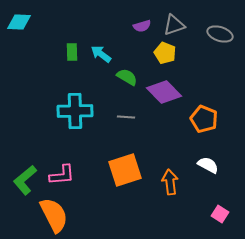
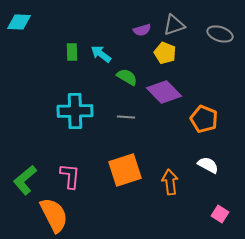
purple semicircle: moved 4 px down
pink L-shape: moved 8 px right, 1 px down; rotated 80 degrees counterclockwise
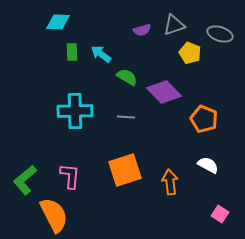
cyan diamond: moved 39 px right
yellow pentagon: moved 25 px right
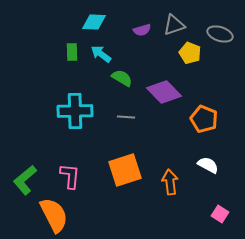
cyan diamond: moved 36 px right
green semicircle: moved 5 px left, 1 px down
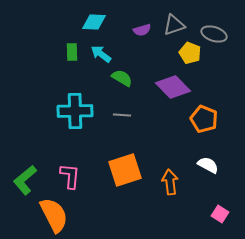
gray ellipse: moved 6 px left
purple diamond: moved 9 px right, 5 px up
gray line: moved 4 px left, 2 px up
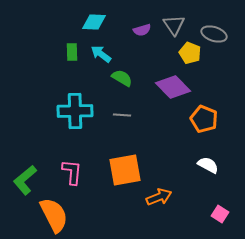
gray triangle: rotated 45 degrees counterclockwise
orange square: rotated 8 degrees clockwise
pink L-shape: moved 2 px right, 4 px up
orange arrow: moved 11 px left, 15 px down; rotated 75 degrees clockwise
